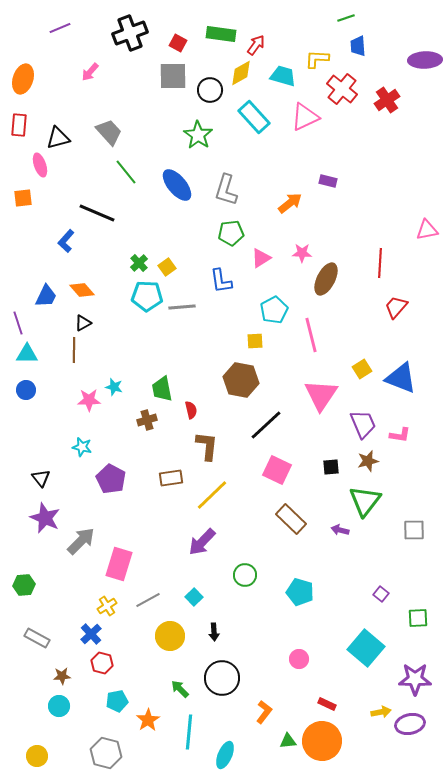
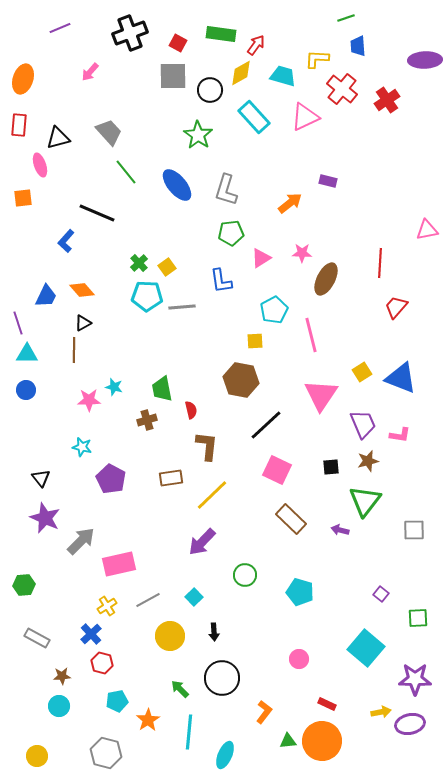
yellow square at (362, 369): moved 3 px down
pink rectangle at (119, 564): rotated 60 degrees clockwise
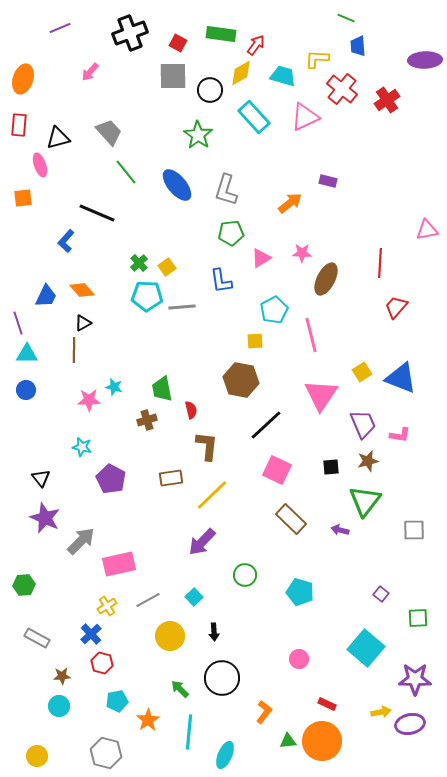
green line at (346, 18): rotated 42 degrees clockwise
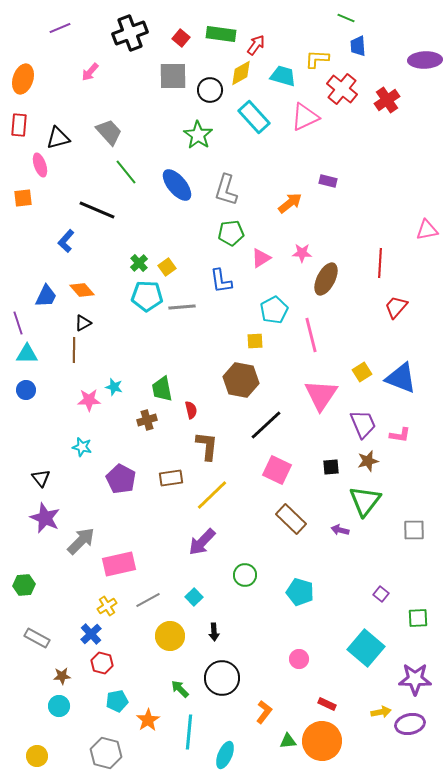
red square at (178, 43): moved 3 px right, 5 px up; rotated 12 degrees clockwise
black line at (97, 213): moved 3 px up
purple pentagon at (111, 479): moved 10 px right
